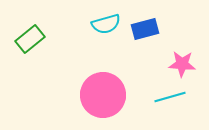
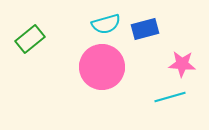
pink circle: moved 1 px left, 28 px up
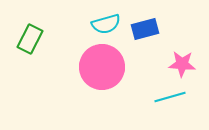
green rectangle: rotated 24 degrees counterclockwise
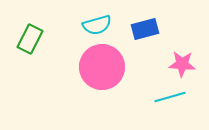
cyan semicircle: moved 9 px left, 1 px down
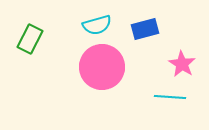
pink star: rotated 28 degrees clockwise
cyan line: rotated 20 degrees clockwise
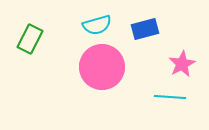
pink star: rotated 12 degrees clockwise
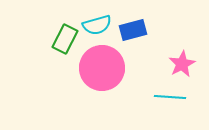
blue rectangle: moved 12 px left, 1 px down
green rectangle: moved 35 px right
pink circle: moved 1 px down
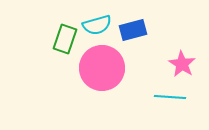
green rectangle: rotated 8 degrees counterclockwise
pink star: rotated 12 degrees counterclockwise
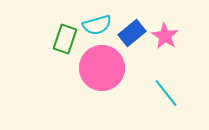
blue rectangle: moved 1 px left, 3 px down; rotated 24 degrees counterclockwise
pink star: moved 17 px left, 28 px up
cyan line: moved 4 px left, 4 px up; rotated 48 degrees clockwise
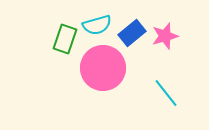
pink star: rotated 24 degrees clockwise
pink circle: moved 1 px right
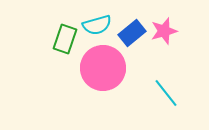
pink star: moved 1 px left, 5 px up
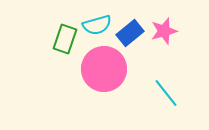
blue rectangle: moved 2 px left
pink circle: moved 1 px right, 1 px down
